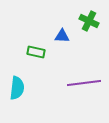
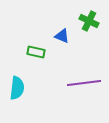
blue triangle: rotated 21 degrees clockwise
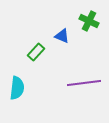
green rectangle: rotated 60 degrees counterclockwise
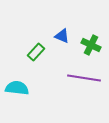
green cross: moved 2 px right, 24 px down
purple line: moved 5 px up; rotated 16 degrees clockwise
cyan semicircle: rotated 90 degrees counterclockwise
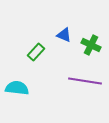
blue triangle: moved 2 px right, 1 px up
purple line: moved 1 px right, 3 px down
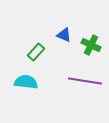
cyan semicircle: moved 9 px right, 6 px up
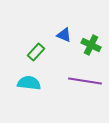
cyan semicircle: moved 3 px right, 1 px down
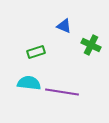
blue triangle: moved 9 px up
green rectangle: rotated 30 degrees clockwise
purple line: moved 23 px left, 11 px down
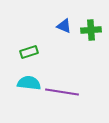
green cross: moved 15 px up; rotated 30 degrees counterclockwise
green rectangle: moved 7 px left
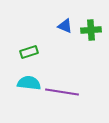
blue triangle: moved 1 px right
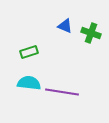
green cross: moved 3 px down; rotated 24 degrees clockwise
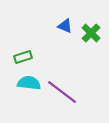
green cross: rotated 24 degrees clockwise
green rectangle: moved 6 px left, 5 px down
purple line: rotated 28 degrees clockwise
